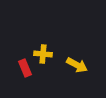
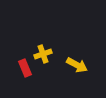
yellow cross: rotated 24 degrees counterclockwise
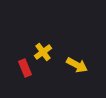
yellow cross: moved 2 px up; rotated 18 degrees counterclockwise
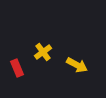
red rectangle: moved 8 px left
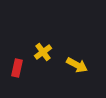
red rectangle: rotated 36 degrees clockwise
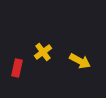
yellow arrow: moved 3 px right, 4 px up
